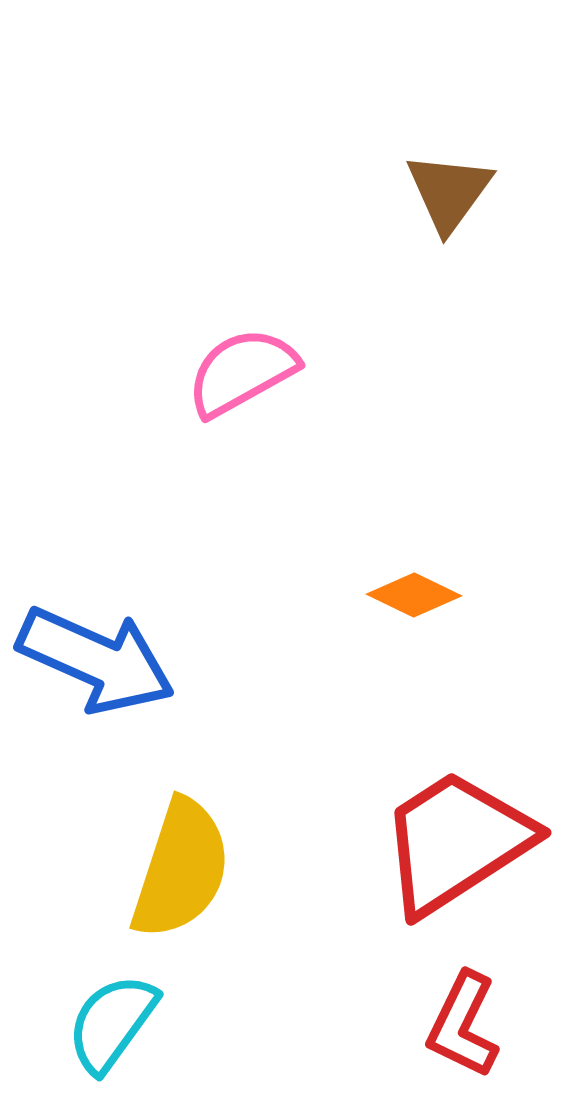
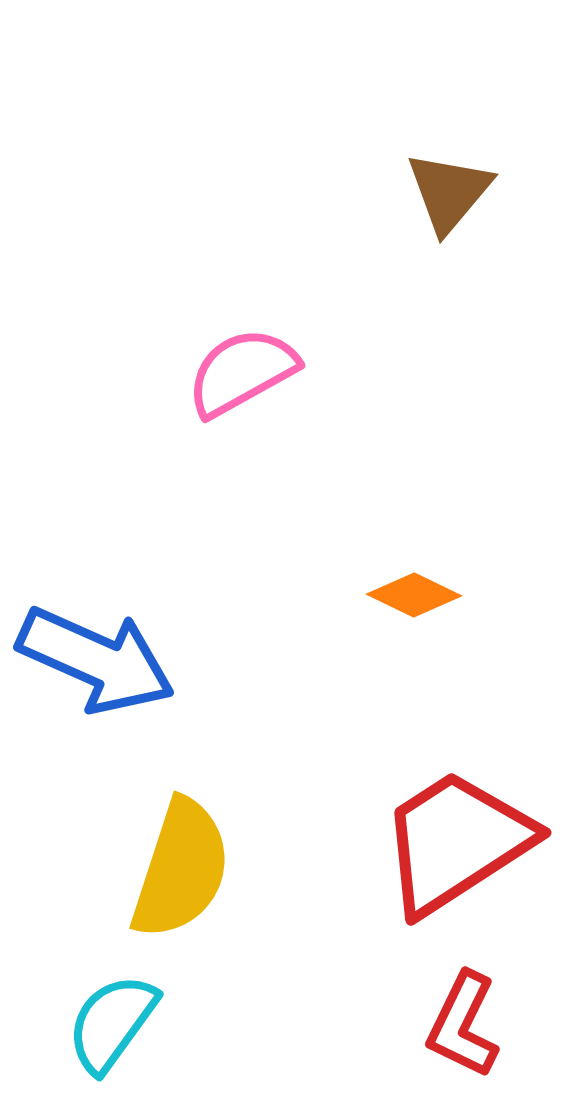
brown triangle: rotated 4 degrees clockwise
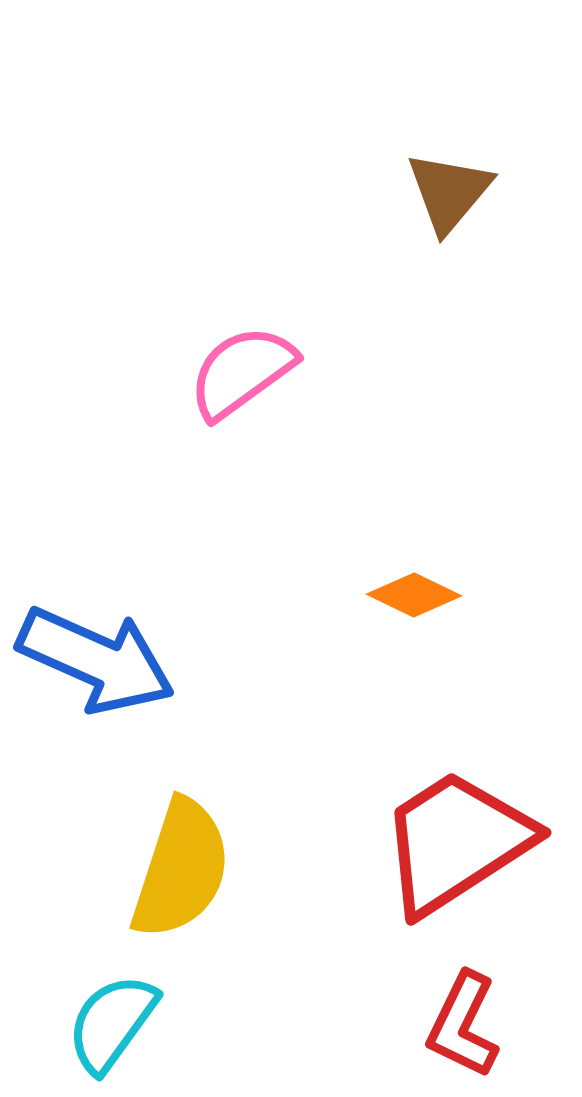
pink semicircle: rotated 7 degrees counterclockwise
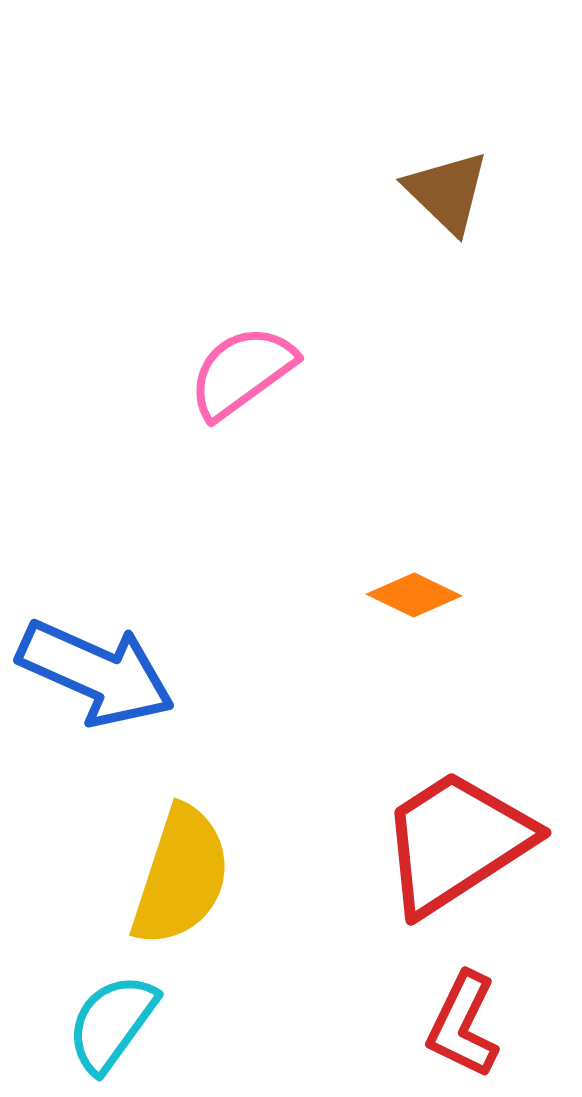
brown triangle: moved 2 px left; rotated 26 degrees counterclockwise
blue arrow: moved 13 px down
yellow semicircle: moved 7 px down
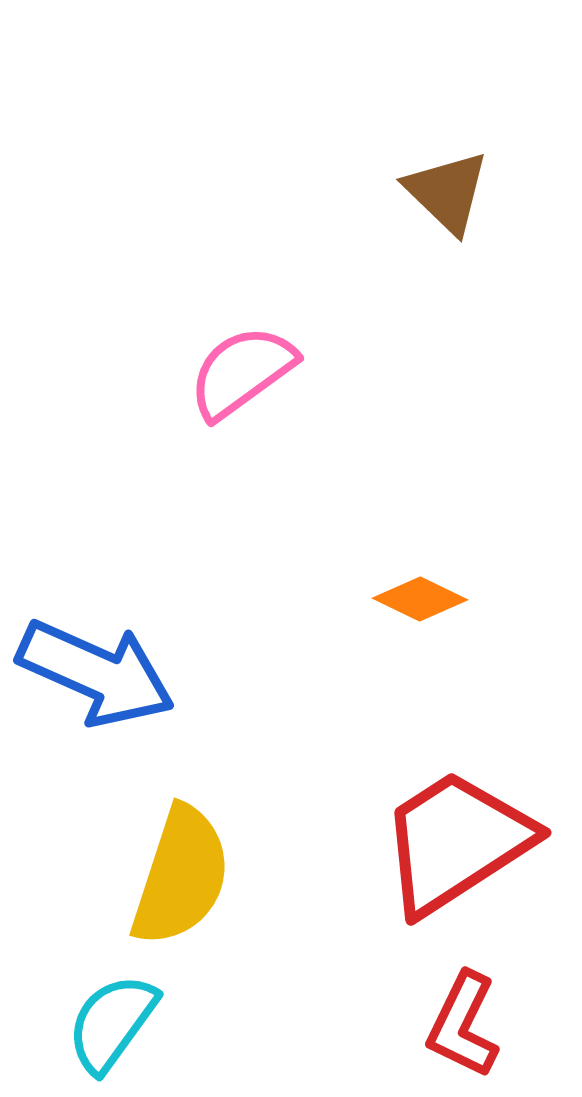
orange diamond: moved 6 px right, 4 px down
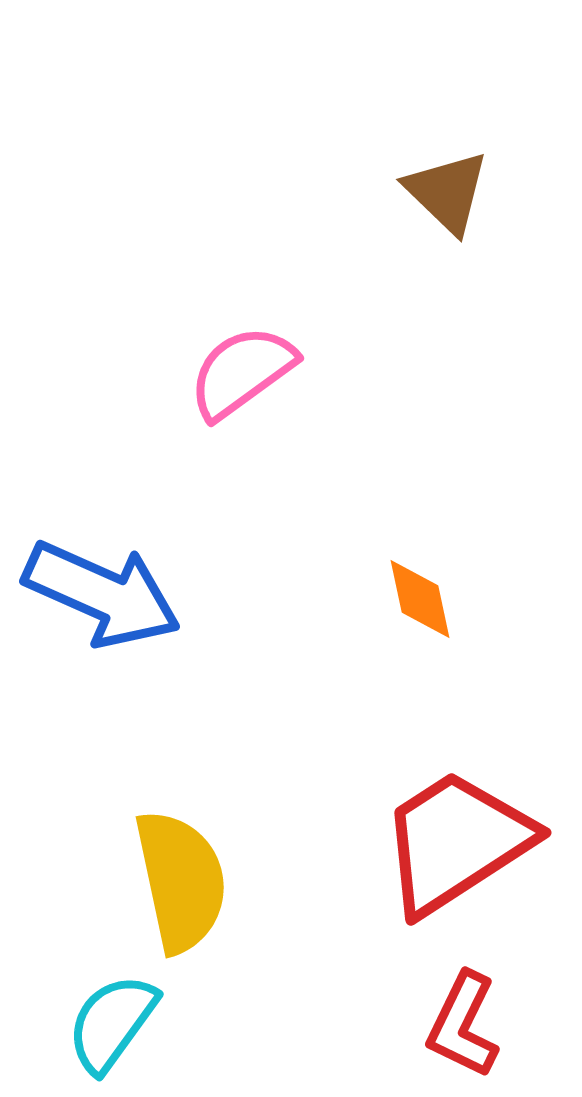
orange diamond: rotated 52 degrees clockwise
blue arrow: moved 6 px right, 79 px up
yellow semicircle: moved 5 px down; rotated 30 degrees counterclockwise
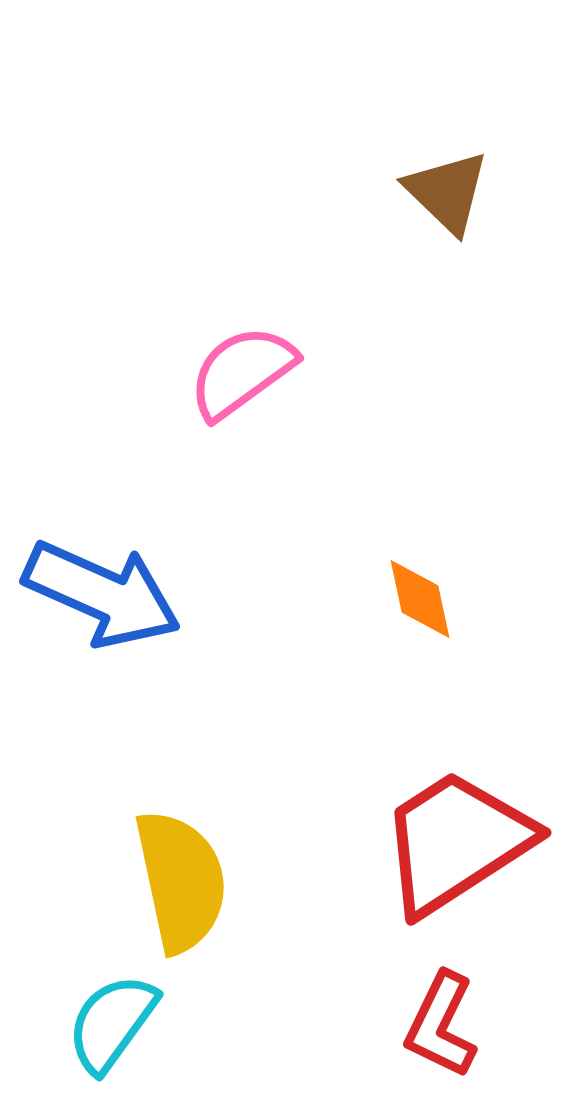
red L-shape: moved 22 px left
